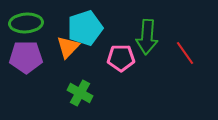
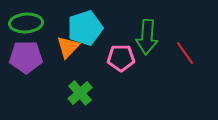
green cross: rotated 20 degrees clockwise
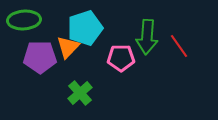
green ellipse: moved 2 px left, 3 px up
red line: moved 6 px left, 7 px up
purple pentagon: moved 14 px right
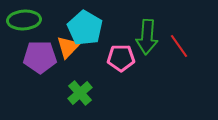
cyan pentagon: rotated 24 degrees counterclockwise
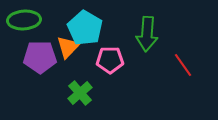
green arrow: moved 3 px up
red line: moved 4 px right, 19 px down
pink pentagon: moved 11 px left, 2 px down
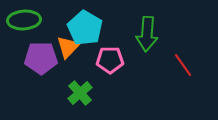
purple pentagon: moved 1 px right, 1 px down
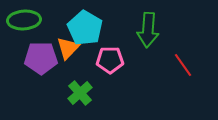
green arrow: moved 1 px right, 4 px up
orange triangle: moved 1 px down
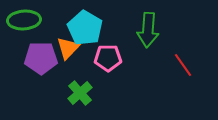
pink pentagon: moved 2 px left, 2 px up
